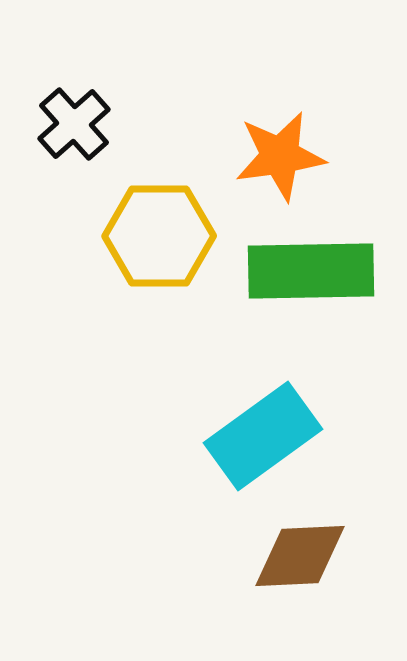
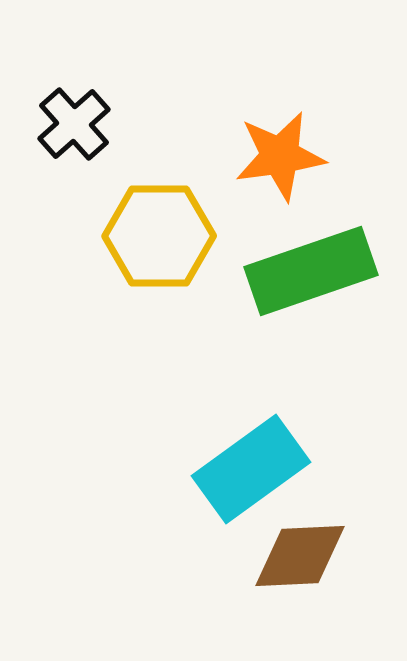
green rectangle: rotated 18 degrees counterclockwise
cyan rectangle: moved 12 px left, 33 px down
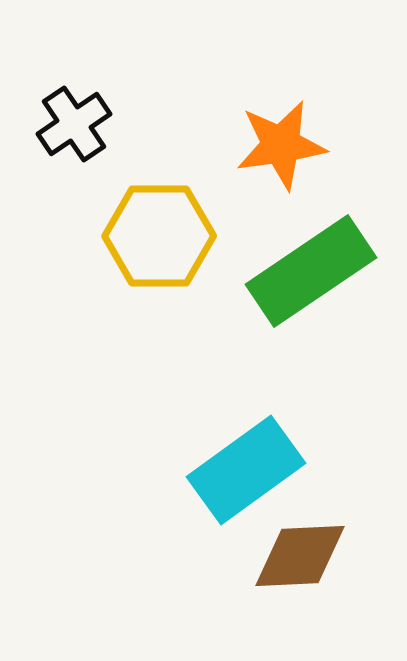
black cross: rotated 8 degrees clockwise
orange star: moved 1 px right, 11 px up
green rectangle: rotated 15 degrees counterclockwise
cyan rectangle: moved 5 px left, 1 px down
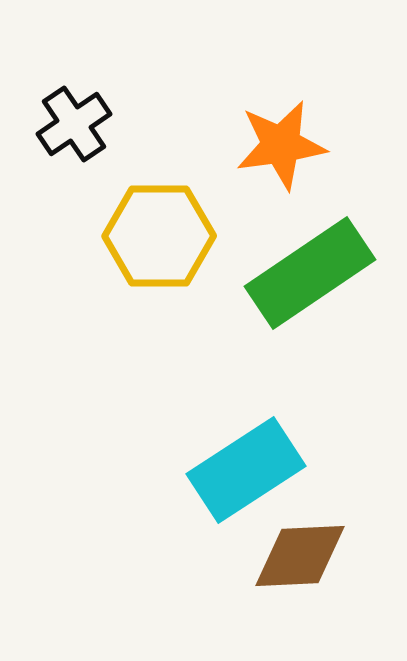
green rectangle: moved 1 px left, 2 px down
cyan rectangle: rotated 3 degrees clockwise
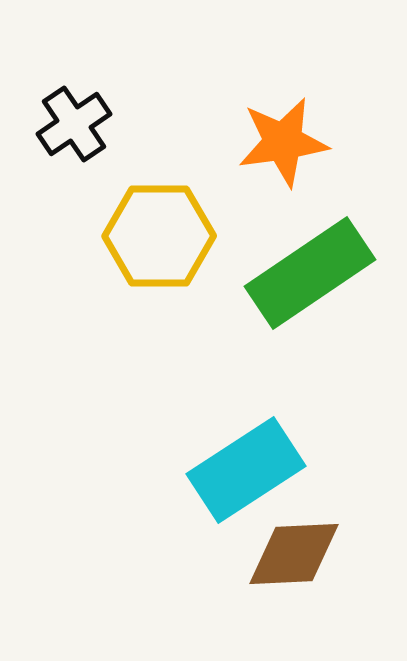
orange star: moved 2 px right, 3 px up
brown diamond: moved 6 px left, 2 px up
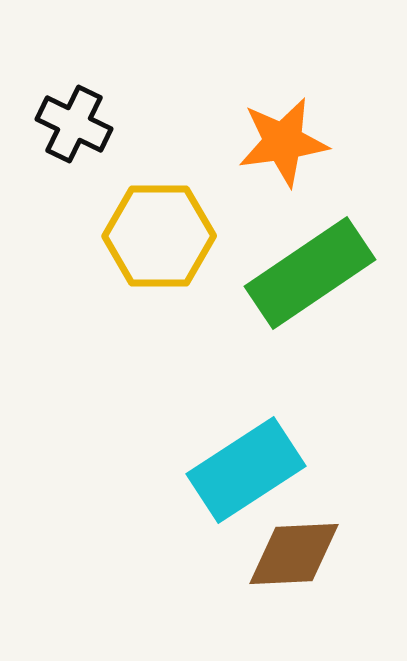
black cross: rotated 30 degrees counterclockwise
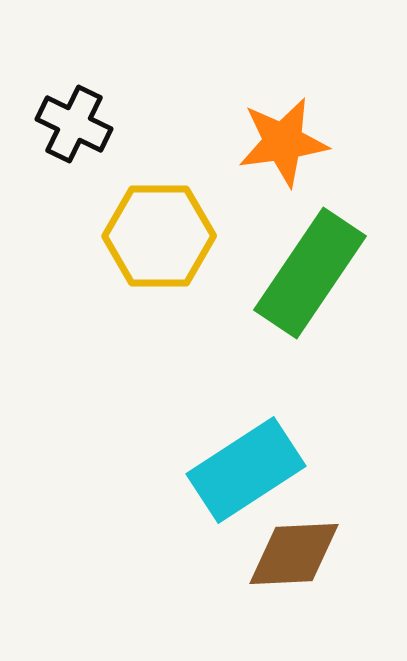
green rectangle: rotated 22 degrees counterclockwise
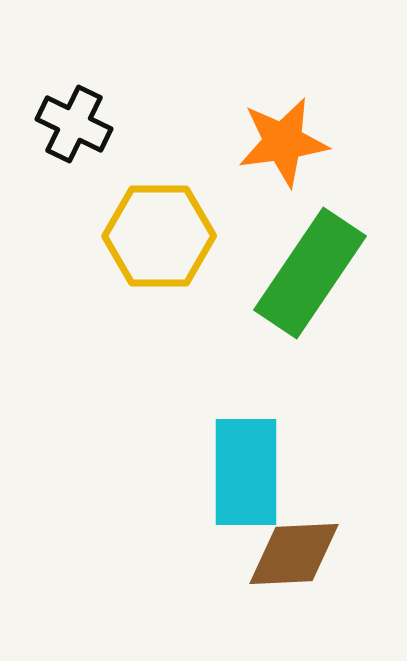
cyan rectangle: moved 2 px down; rotated 57 degrees counterclockwise
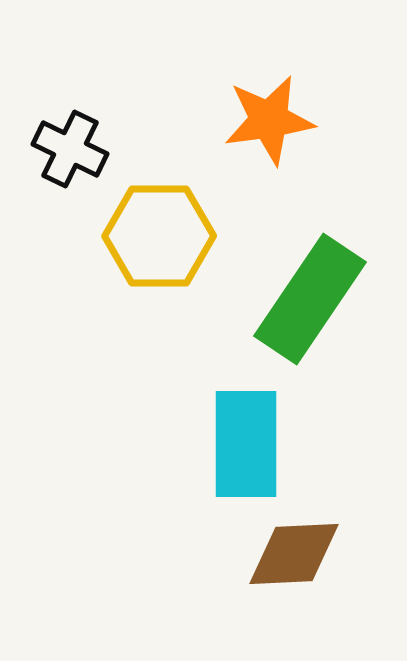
black cross: moved 4 px left, 25 px down
orange star: moved 14 px left, 22 px up
green rectangle: moved 26 px down
cyan rectangle: moved 28 px up
